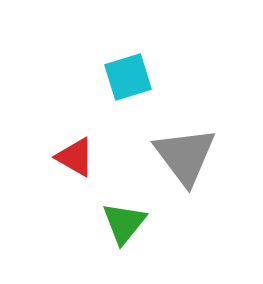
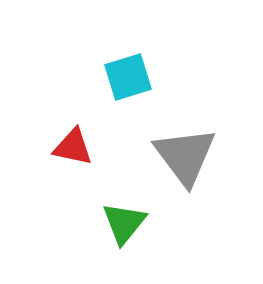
red triangle: moved 2 px left, 10 px up; rotated 18 degrees counterclockwise
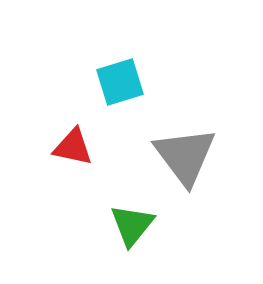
cyan square: moved 8 px left, 5 px down
green triangle: moved 8 px right, 2 px down
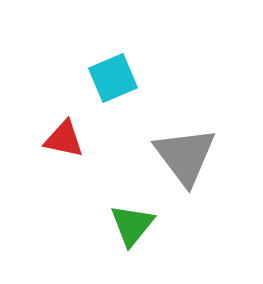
cyan square: moved 7 px left, 4 px up; rotated 6 degrees counterclockwise
red triangle: moved 9 px left, 8 px up
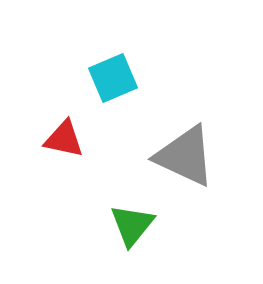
gray triangle: rotated 28 degrees counterclockwise
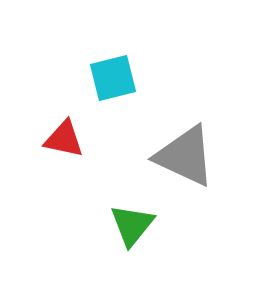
cyan square: rotated 9 degrees clockwise
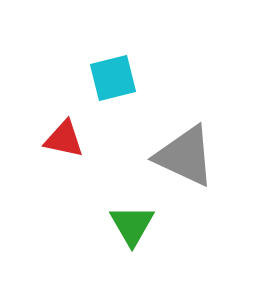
green triangle: rotated 9 degrees counterclockwise
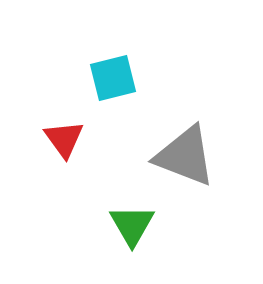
red triangle: rotated 42 degrees clockwise
gray triangle: rotated 4 degrees counterclockwise
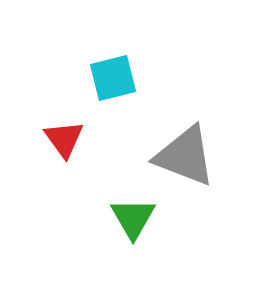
green triangle: moved 1 px right, 7 px up
